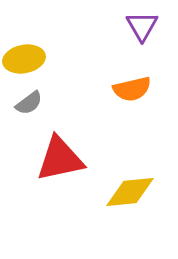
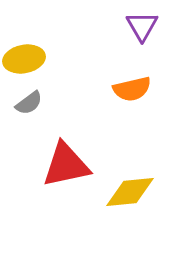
red triangle: moved 6 px right, 6 px down
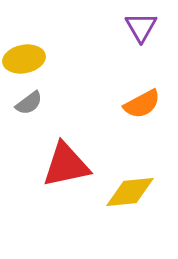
purple triangle: moved 1 px left, 1 px down
orange semicircle: moved 10 px right, 15 px down; rotated 15 degrees counterclockwise
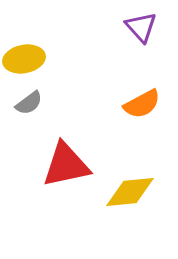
purple triangle: rotated 12 degrees counterclockwise
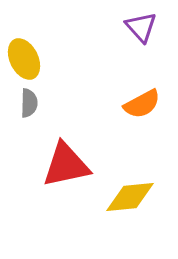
yellow ellipse: rotated 75 degrees clockwise
gray semicircle: rotated 52 degrees counterclockwise
yellow diamond: moved 5 px down
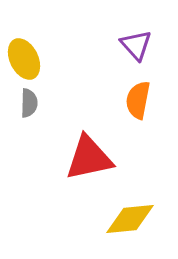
purple triangle: moved 5 px left, 18 px down
orange semicircle: moved 4 px left, 4 px up; rotated 129 degrees clockwise
red triangle: moved 23 px right, 7 px up
yellow diamond: moved 22 px down
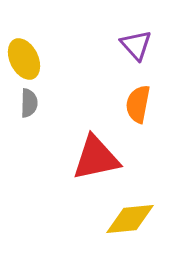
orange semicircle: moved 4 px down
red triangle: moved 7 px right
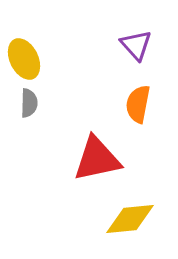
red triangle: moved 1 px right, 1 px down
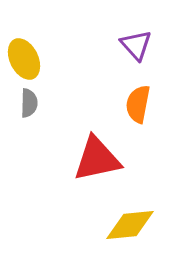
yellow diamond: moved 6 px down
